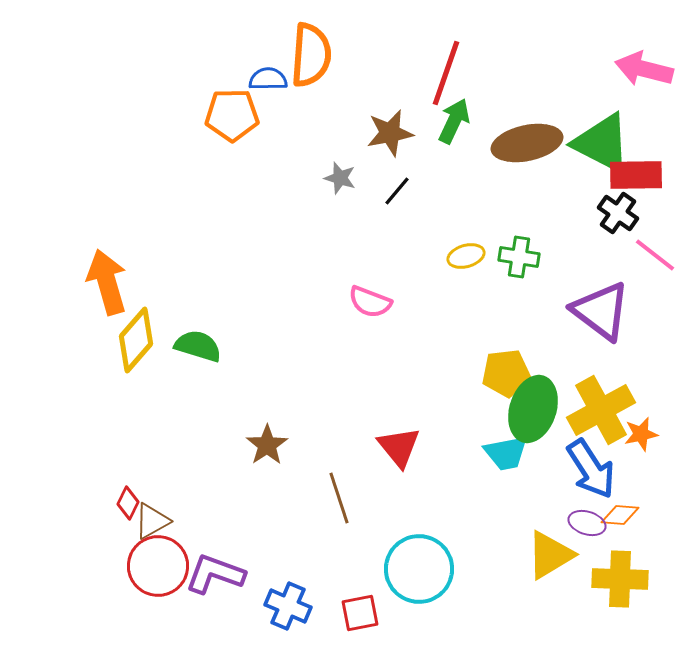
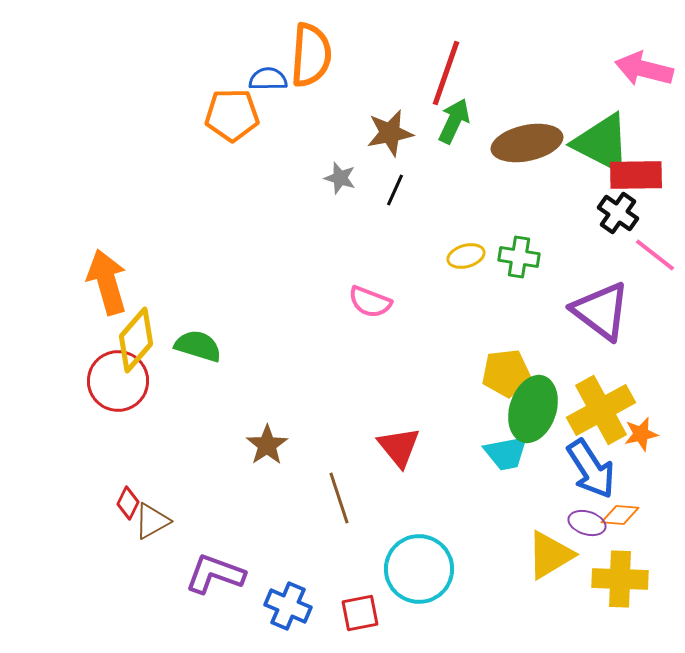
black line at (397, 191): moved 2 px left, 1 px up; rotated 16 degrees counterclockwise
red circle at (158, 566): moved 40 px left, 185 px up
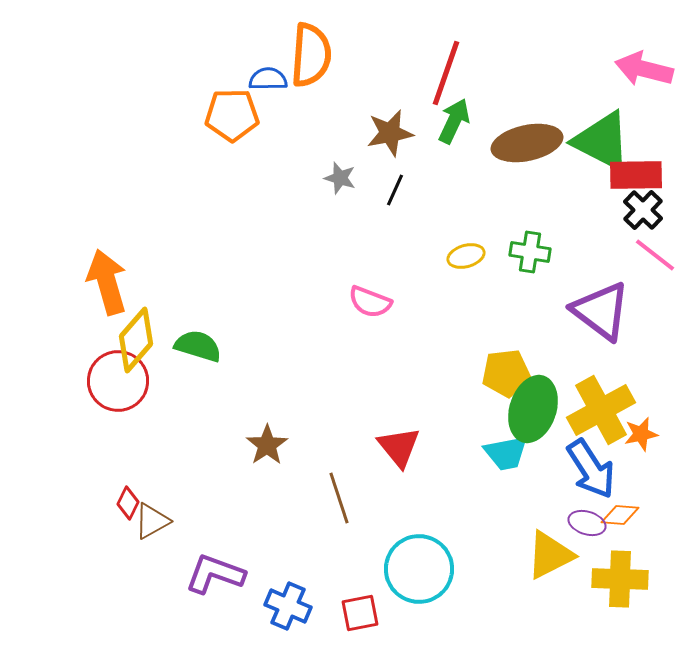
green triangle at (602, 143): moved 2 px up
black cross at (618, 213): moved 25 px right, 3 px up; rotated 9 degrees clockwise
green cross at (519, 257): moved 11 px right, 5 px up
yellow triangle at (550, 555): rotated 4 degrees clockwise
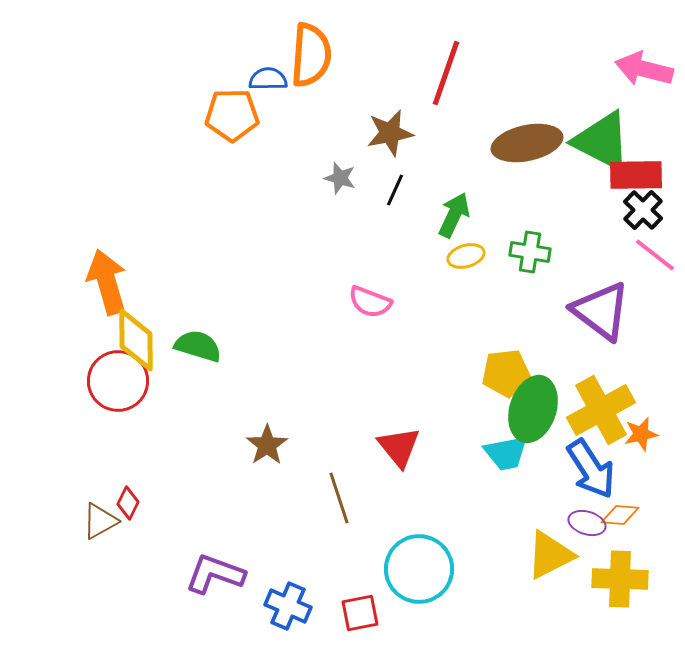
green arrow at (454, 121): moved 94 px down
yellow diamond at (136, 340): rotated 42 degrees counterclockwise
brown triangle at (152, 521): moved 52 px left
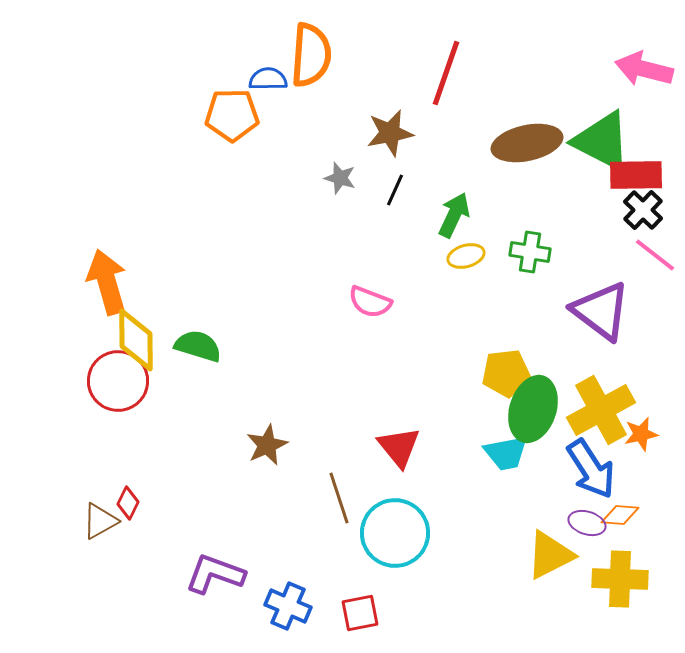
brown star at (267, 445): rotated 9 degrees clockwise
cyan circle at (419, 569): moved 24 px left, 36 px up
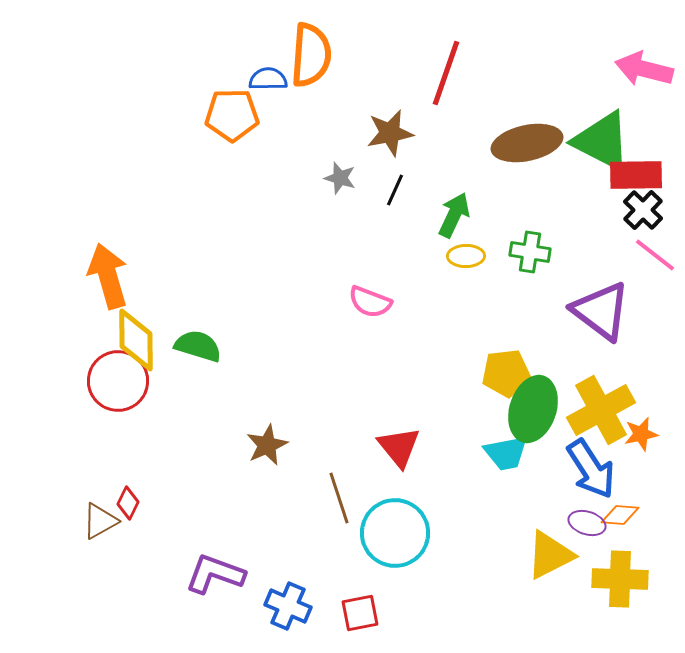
yellow ellipse at (466, 256): rotated 15 degrees clockwise
orange arrow at (107, 282): moved 1 px right, 6 px up
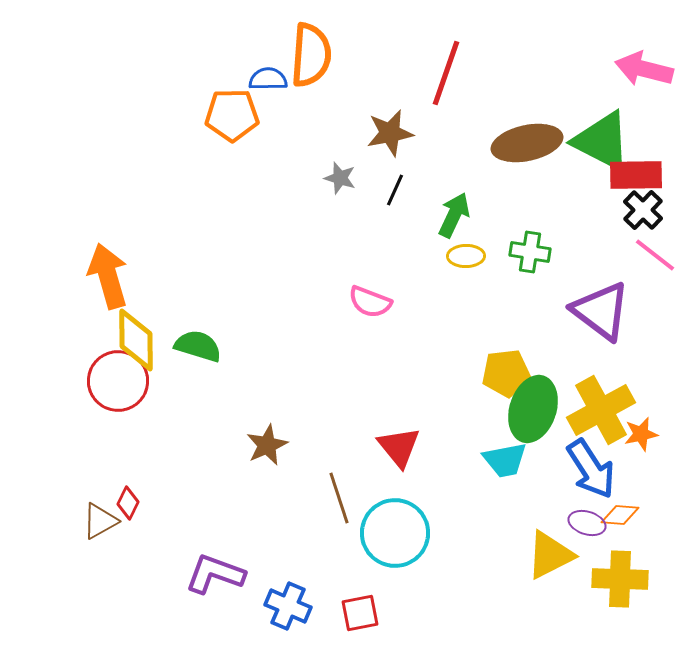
cyan trapezoid at (506, 453): moved 1 px left, 7 px down
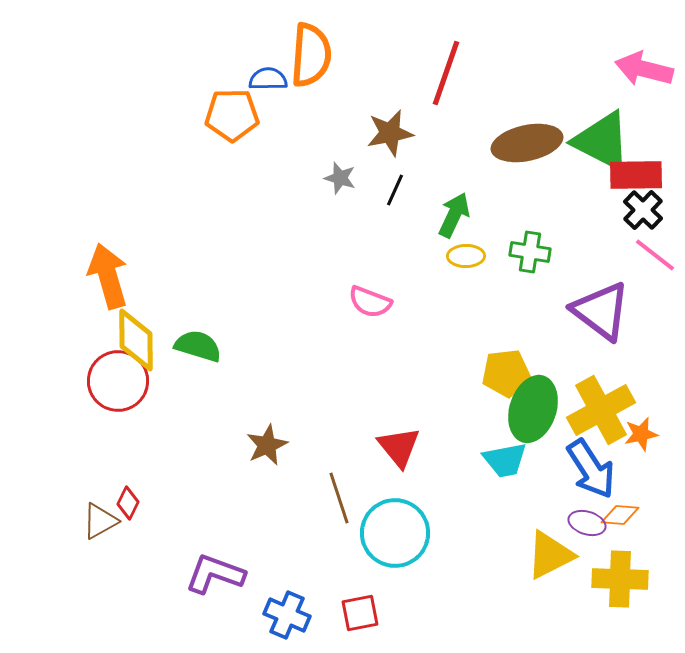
blue cross at (288, 606): moved 1 px left, 9 px down
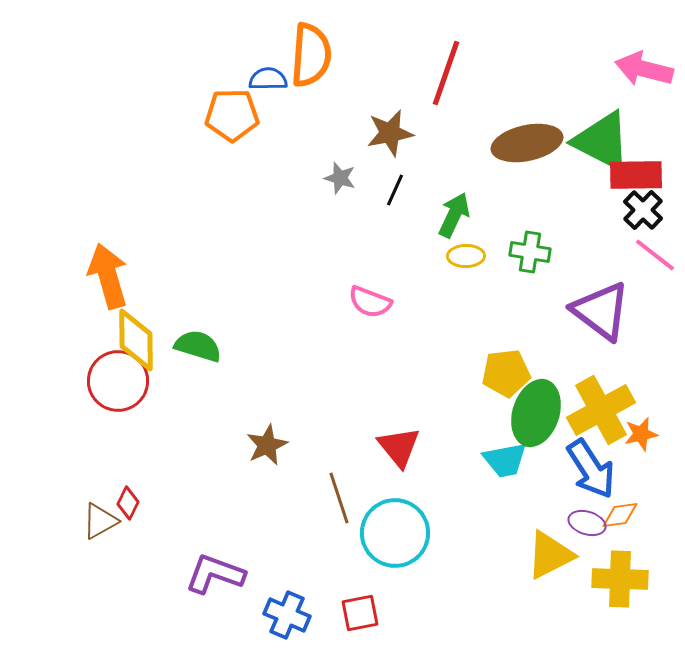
green ellipse at (533, 409): moved 3 px right, 4 px down
orange diamond at (620, 515): rotated 12 degrees counterclockwise
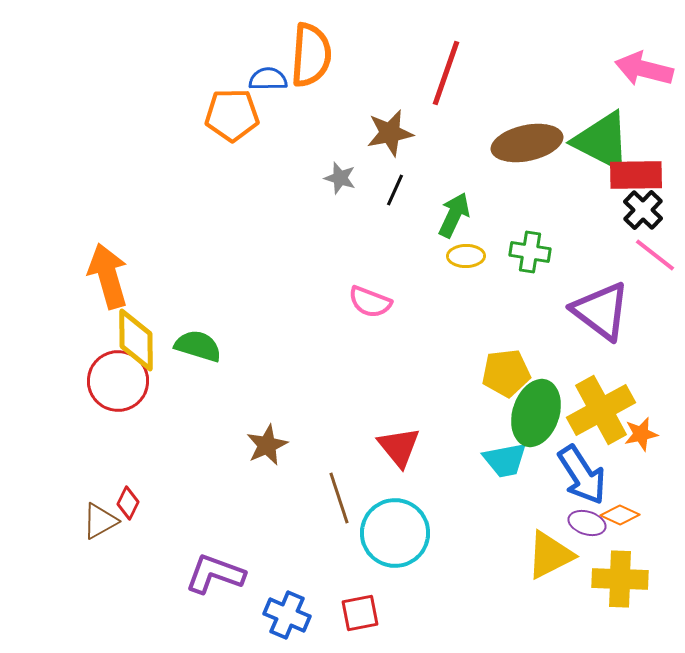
blue arrow at (591, 469): moved 9 px left, 6 px down
orange diamond at (620, 515): rotated 33 degrees clockwise
